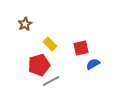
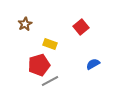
yellow rectangle: rotated 24 degrees counterclockwise
red square: moved 21 px up; rotated 28 degrees counterclockwise
gray line: moved 1 px left
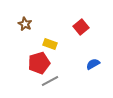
brown star: rotated 16 degrees counterclockwise
red pentagon: moved 2 px up
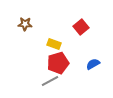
brown star: rotated 24 degrees counterclockwise
yellow rectangle: moved 4 px right
red pentagon: moved 19 px right
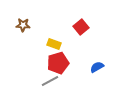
brown star: moved 2 px left, 1 px down
blue semicircle: moved 4 px right, 3 px down
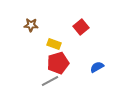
brown star: moved 8 px right
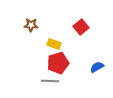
gray line: rotated 30 degrees clockwise
